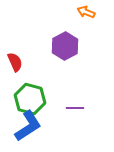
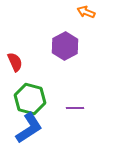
blue L-shape: moved 1 px right, 2 px down
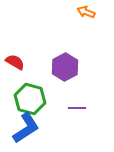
purple hexagon: moved 21 px down
red semicircle: rotated 36 degrees counterclockwise
purple line: moved 2 px right
blue L-shape: moved 3 px left
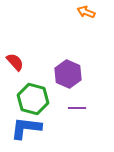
red semicircle: rotated 18 degrees clockwise
purple hexagon: moved 3 px right, 7 px down; rotated 8 degrees counterclockwise
green hexagon: moved 3 px right
blue L-shape: rotated 140 degrees counterclockwise
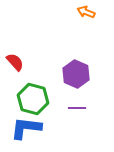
purple hexagon: moved 8 px right
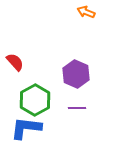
green hexagon: moved 2 px right, 1 px down; rotated 16 degrees clockwise
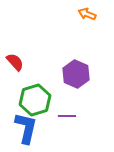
orange arrow: moved 1 px right, 2 px down
green hexagon: rotated 12 degrees clockwise
purple line: moved 10 px left, 8 px down
blue L-shape: rotated 96 degrees clockwise
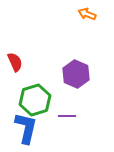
red semicircle: rotated 18 degrees clockwise
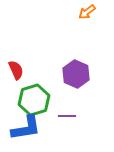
orange arrow: moved 2 px up; rotated 60 degrees counterclockwise
red semicircle: moved 1 px right, 8 px down
green hexagon: moved 1 px left
blue L-shape: rotated 68 degrees clockwise
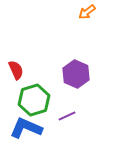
purple line: rotated 24 degrees counterclockwise
blue L-shape: rotated 148 degrees counterclockwise
